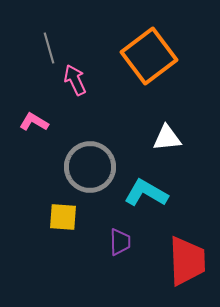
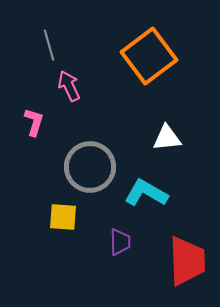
gray line: moved 3 px up
pink arrow: moved 6 px left, 6 px down
pink L-shape: rotated 76 degrees clockwise
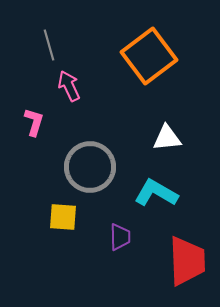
cyan L-shape: moved 10 px right
purple trapezoid: moved 5 px up
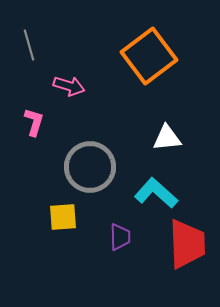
gray line: moved 20 px left
pink arrow: rotated 132 degrees clockwise
cyan L-shape: rotated 12 degrees clockwise
yellow square: rotated 8 degrees counterclockwise
red trapezoid: moved 17 px up
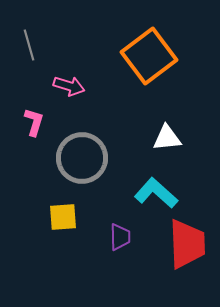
gray circle: moved 8 px left, 9 px up
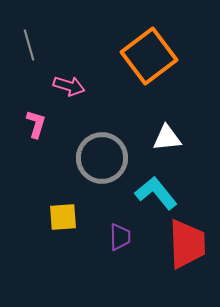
pink L-shape: moved 2 px right, 2 px down
gray circle: moved 20 px right
cyan L-shape: rotated 9 degrees clockwise
